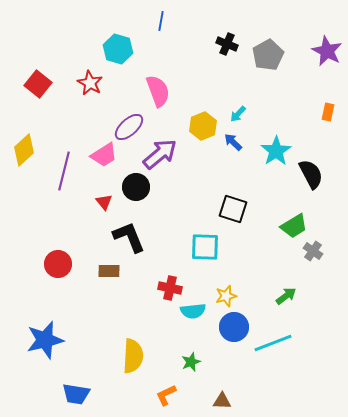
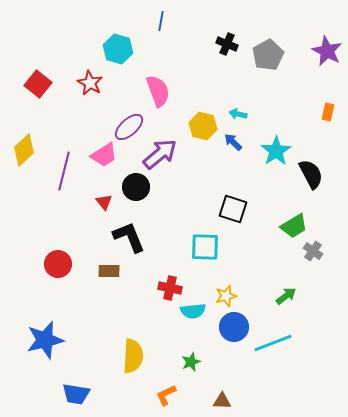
cyan arrow: rotated 60 degrees clockwise
yellow hexagon: rotated 24 degrees counterclockwise
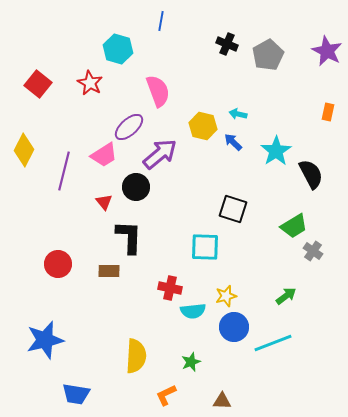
yellow diamond: rotated 20 degrees counterclockwise
black L-shape: rotated 24 degrees clockwise
yellow semicircle: moved 3 px right
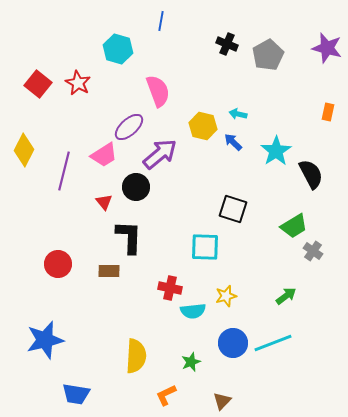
purple star: moved 3 px up; rotated 12 degrees counterclockwise
red star: moved 12 px left
blue circle: moved 1 px left, 16 px down
brown triangle: rotated 48 degrees counterclockwise
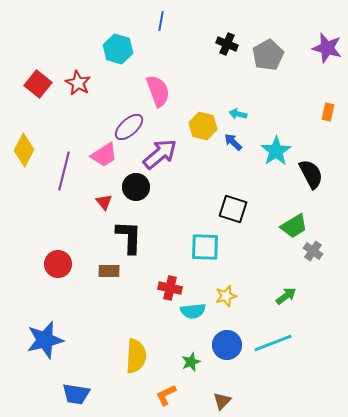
blue circle: moved 6 px left, 2 px down
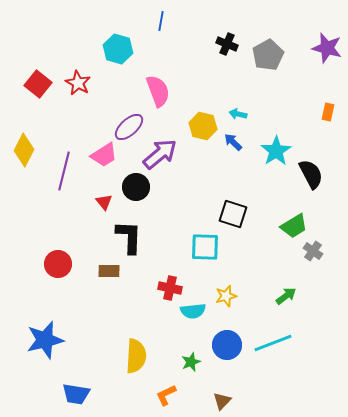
black square: moved 5 px down
